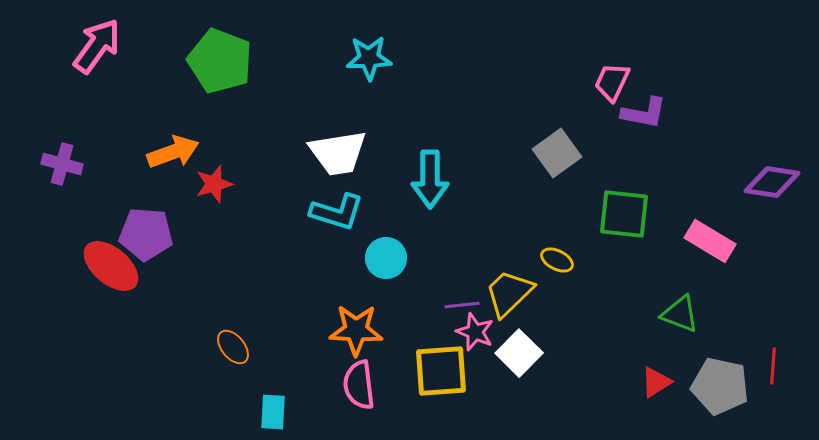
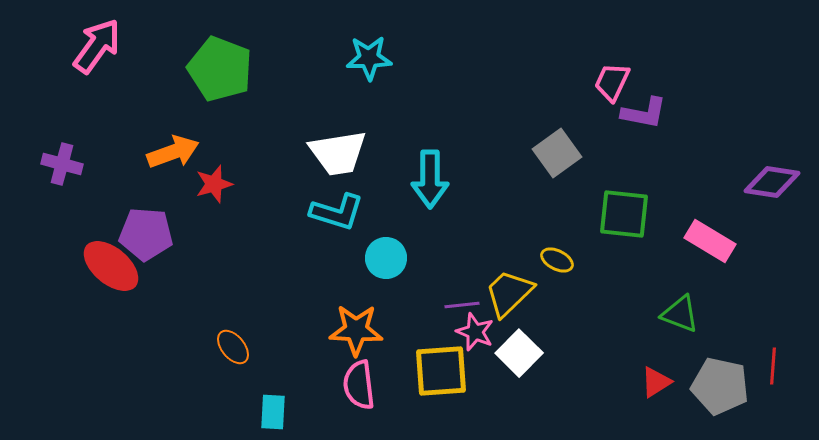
green pentagon: moved 8 px down
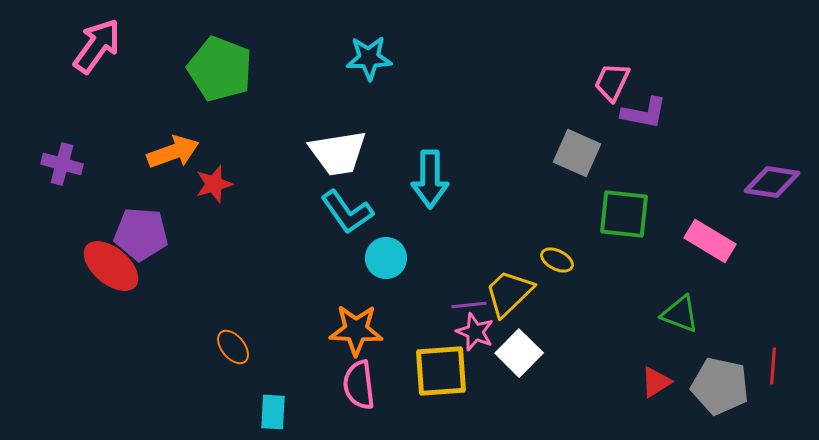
gray square: moved 20 px right; rotated 30 degrees counterclockwise
cyan L-shape: moved 10 px right; rotated 38 degrees clockwise
purple pentagon: moved 5 px left
purple line: moved 7 px right
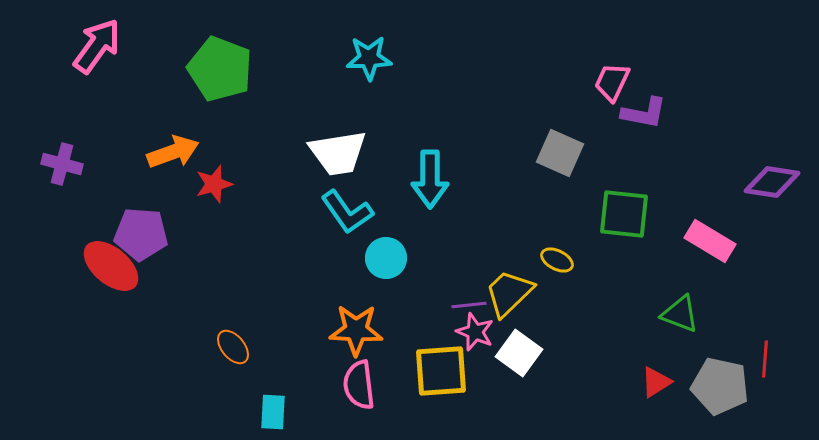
gray square: moved 17 px left
white square: rotated 9 degrees counterclockwise
red line: moved 8 px left, 7 px up
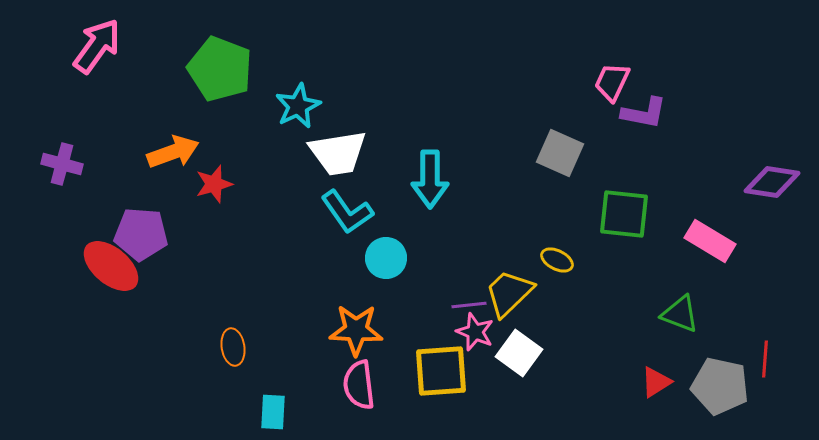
cyan star: moved 71 px left, 48 px down; rotated 24 degrees counterclockwise
orange ellipse: rotated 30 degrees clockwise
